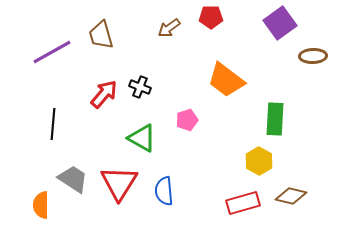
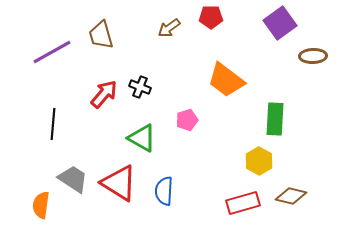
red triangle: rotated 30 degrees counterclockwise
blue semicircle: rotated 8 degrees clockwise
orange semicircle: rotated 8 degrees clockwise
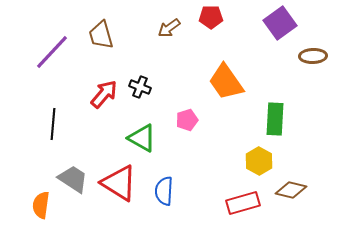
purple line: rotated 18 degrees counterclockwise
orange trapezoid: moved 2 px down; rotated 18 degrees clockwise
brown diamond: moved 6 px up
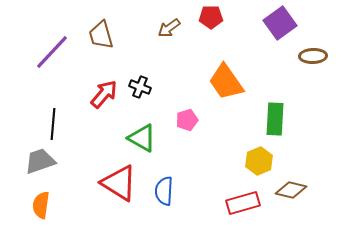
yellow hexagon: rotated 8 degrees clockwise
gray trapezoid: moved 33 px left, 18 px up; rotated 52 degrees counterclockwise
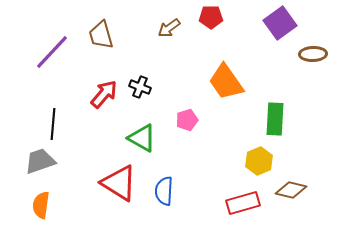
brown ellipse: moved 2 px up
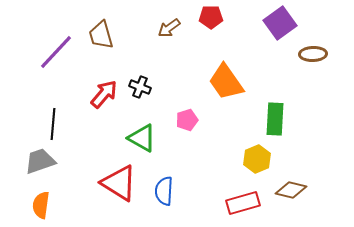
purple line: moved 4 px right
yellow hexagon: moved 2 px left, 2 px up
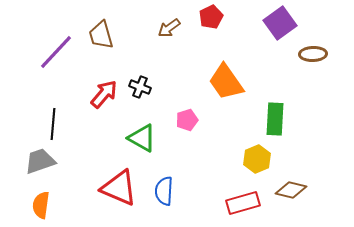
red pentagon: rotated 25 degrees counterclockwise
red triangle: moved 5 px down; rotated 9 degrees counterclockwise
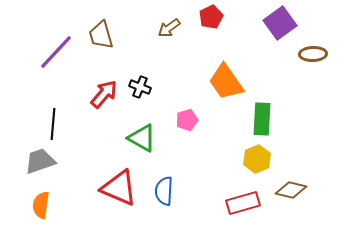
green rectangle: moved 13 px left
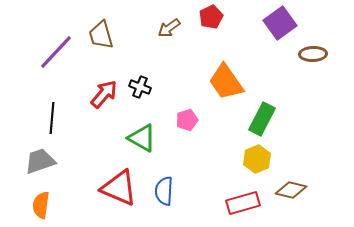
green rectangle: rotated 24 degrees clockwise
black line: moved 1 px left, 6 px up
